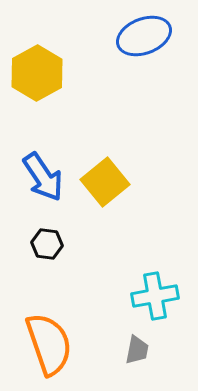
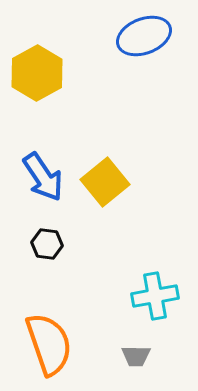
gray trapezoid: moved 1 px left, 6 px down; rotated 80 degrees clockwise
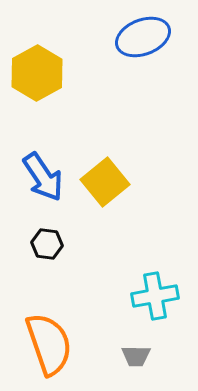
blue ellipse: moved 1 px left, 1 px down
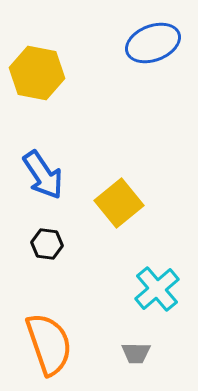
blue ellipse: moved 10 px right, 6 px down
yellow hexagon: rotated 20 degrees counterclockwise
blue arrow: moved 2 px up
yellow square: moved 14 px right, 21 px down
cyan cross: moved 2 px right, 7 px up; rotated 30 degrees counterclockwise
gray trapezoid: moved 3 px up
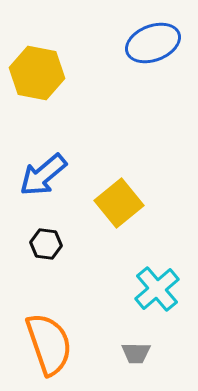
blue arrow: rotated 84 degrees clockwise
black hexagon: moved 1 px left
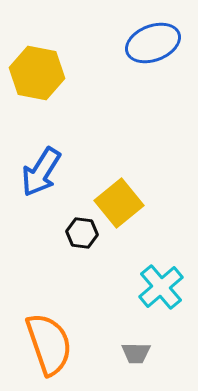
blue arrow: moved 2 px left, 3 px up; rotated 18 degrees counterclockwise
black hexagon: moved 36 px right, 11 px up
cyan cross: moved 4 px right, 2 px up
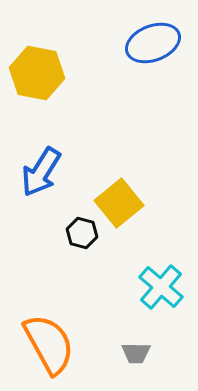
black hexagon: rotated 8 degrees clockwise
cyan cross: rotated 9 degrees counterclockwise
orange semicircle: rotated 10 degrees counterclockwise
